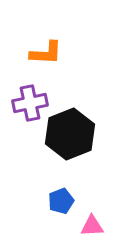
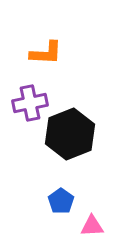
blue pentagon: rotated 15 degrees counterclockwise
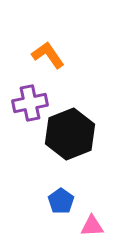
orange L-shape: moved 2 px right, 2 px down; rotated 128 degrees counterclockwise
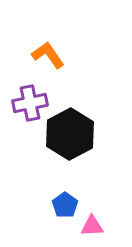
black hexagon: rotated 6 degrees counterclockwise
blue pentagon: moved 4 px right, 4 px down
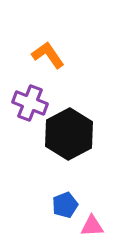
purple cross: rotated 32 degrees clockwise
black hexagon: moved 1 px left
blue pentagon: rotated 15 degrees clockwise
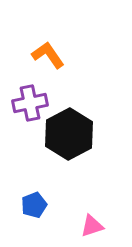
purple cross: rotated 32 degrees counterclockwise
blue pentagon: moved 31 px left
pink triangle: rotated 15 degrees counterclockwise
